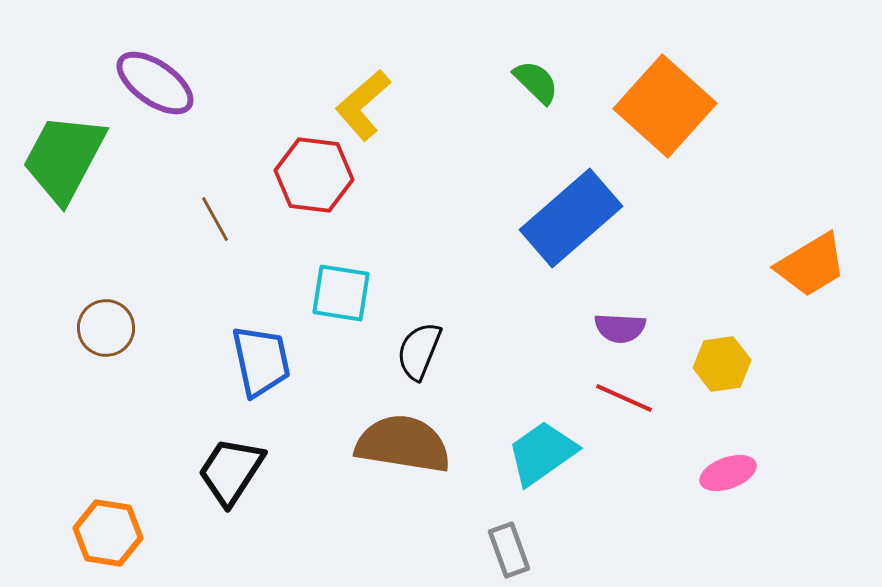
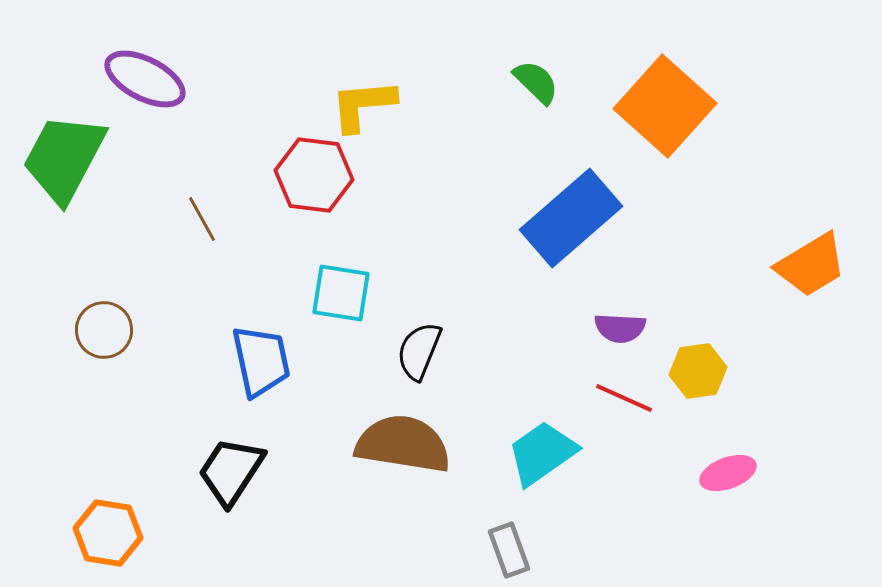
purple ellipse: moved 10 px left, 4 px up; rotated 8 degrees counterclockwise
yellow L-shape: rotated 36 degrees clockwise
brown line: moved 13 px left
brown circle: moved 2 px left, 2 px down
yellow hexagon: moved 24 px left, 7 px down
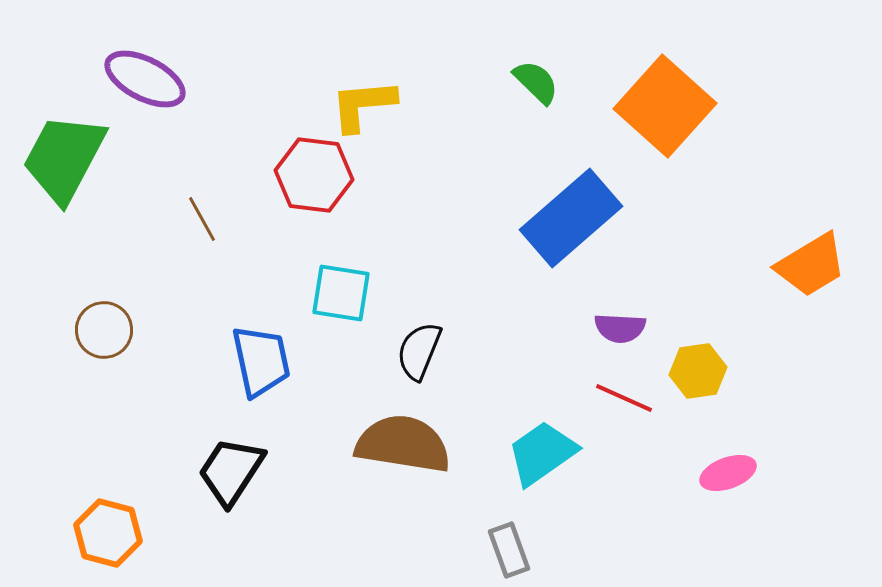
orange hexagon: rotated 6 degrees clockwise
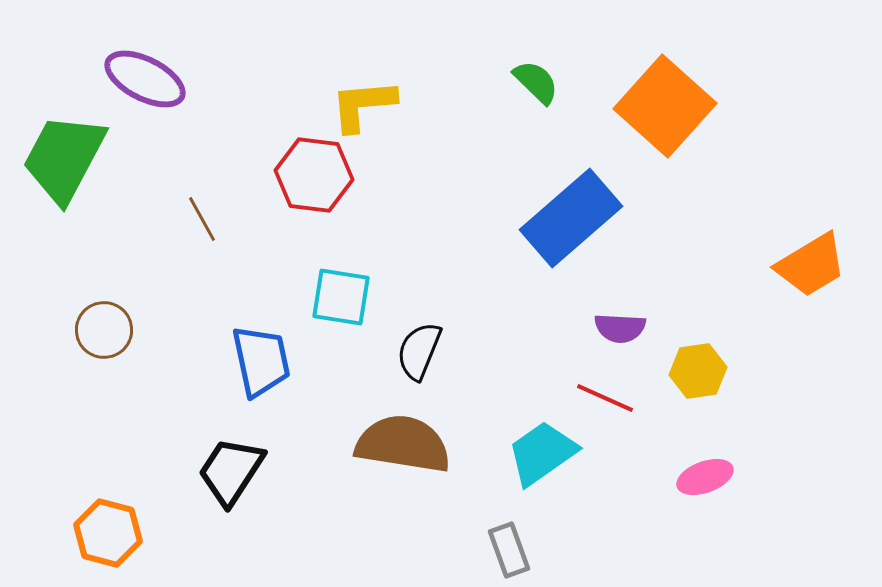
cyan square: moved 4 px down
red line: moved 19 px left
pink ellipse: moved 23 px left, 4 px down
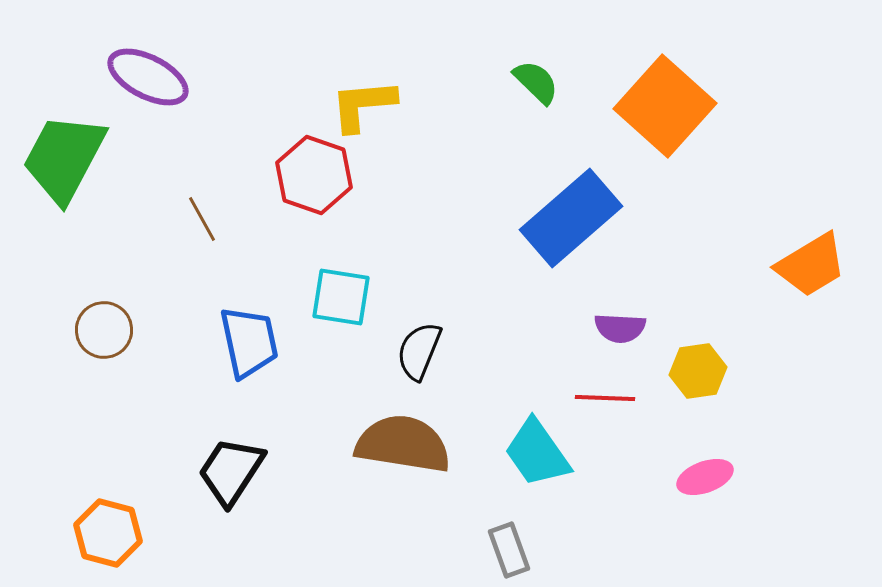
purple ellipse: moved 3 px right, 2 px up
red hexagon: rotated 12 degrees clockwise
blue trapezoid: moved 12 px left, 19 px up
red line: rotated 22 degrees counterclockwise
cyan trapezoid: moved 5 px left; rotated 90 degrees counterclockwise
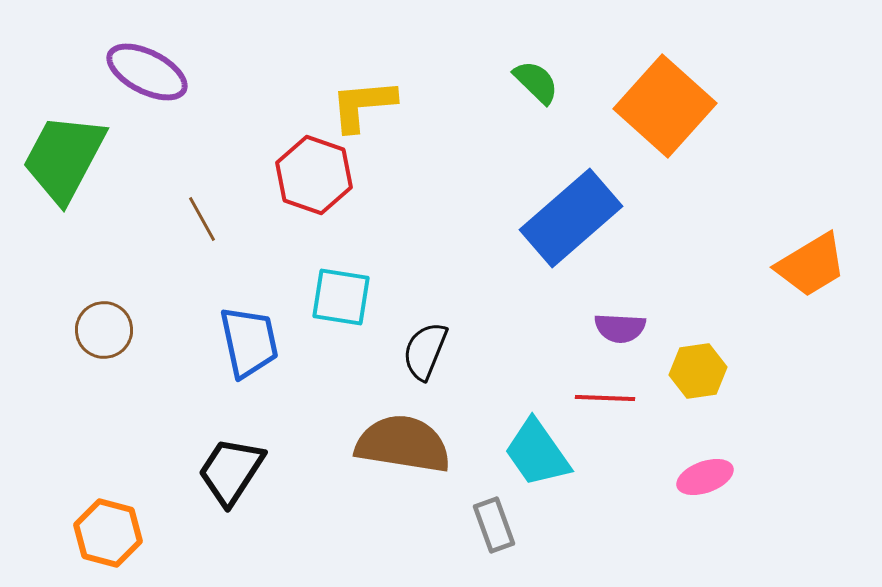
purple ellipse: moved 1 px left, 5 px up
black semicircle: moved 6 px right
gray rectangle: moved 15 px left, 25 px up
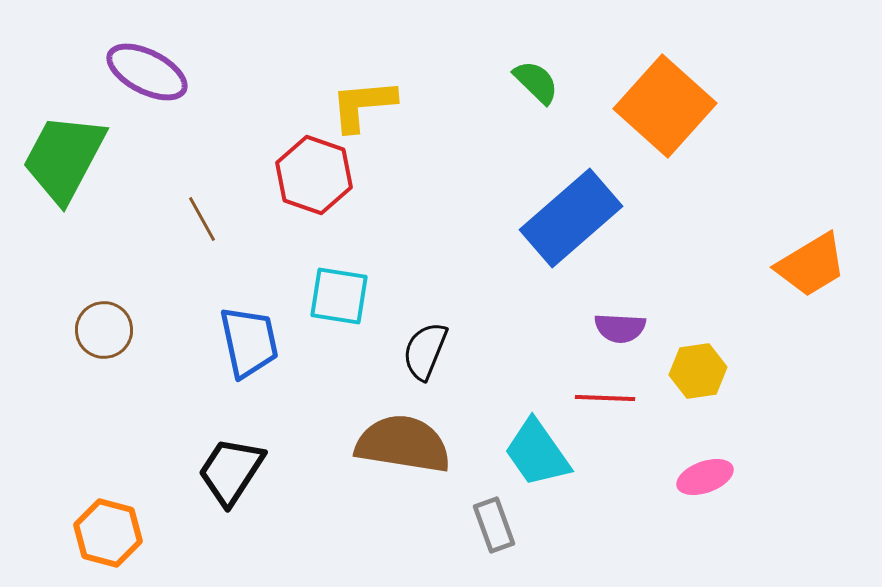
cyan square: moved 2 px left, 1 px up
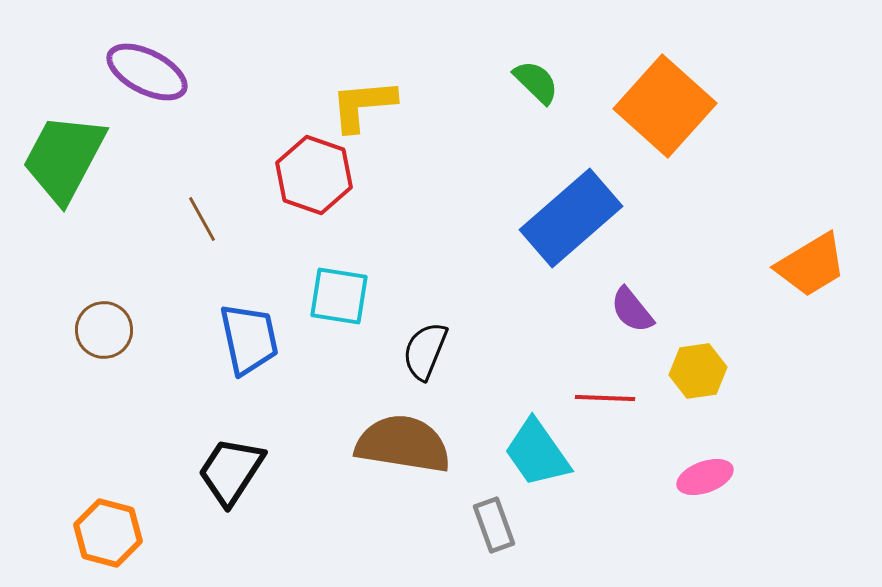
purple semicircle: moved 12 px right, 18 px up; rotated 48 degrees clockwise
blue trapezoid: moved 3 px up
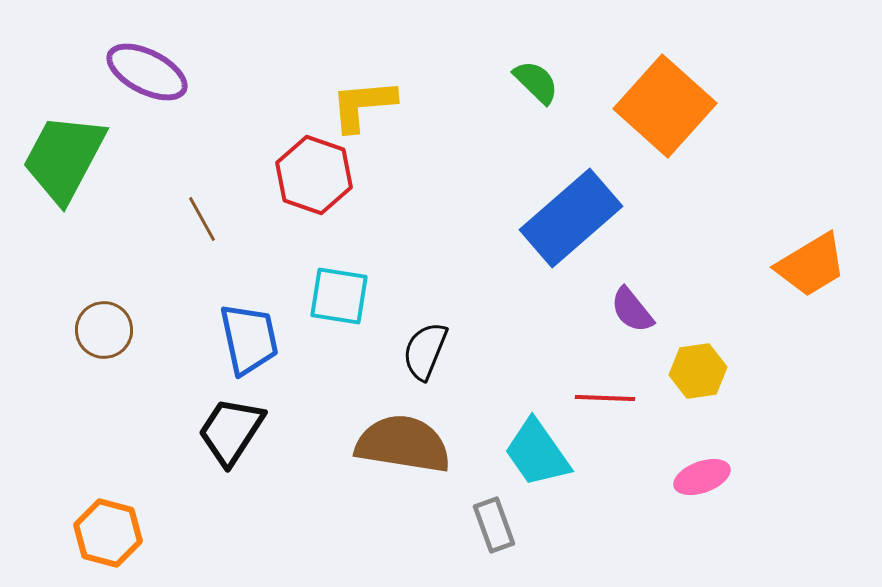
black trapezoid: moved 40 px up
pink ellipse: moved 3 px left
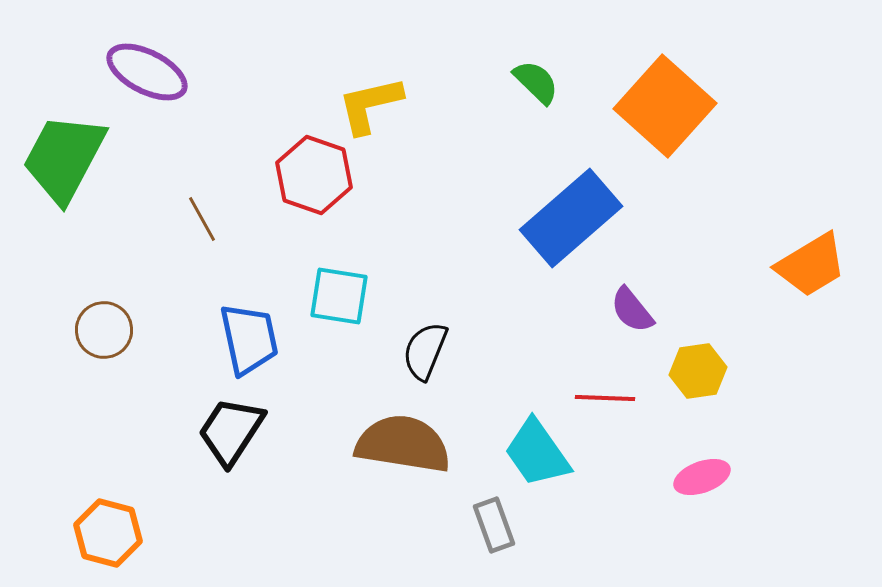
yellow L-shape: moved 7 px right; rotated 8 degrees counterclockwise
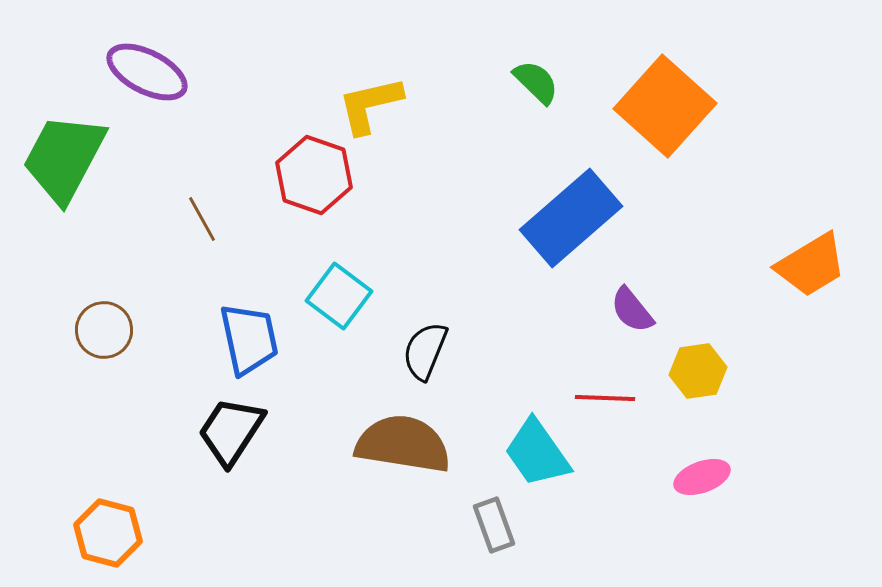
cyan square: rotated 28 degrees clockwise
